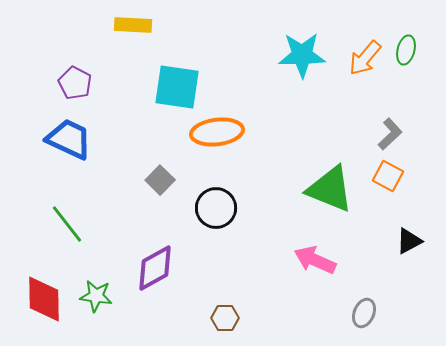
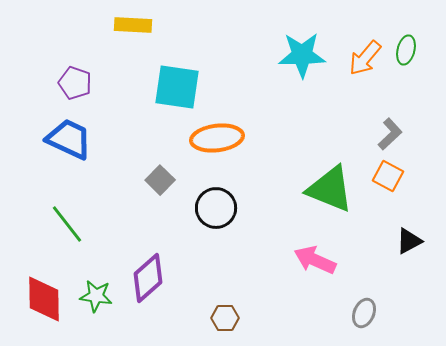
purple pentagon: rotated 8 degrees counterclockwise
orange ellipse: moved 6 px down
purple diamond: moved 7 px left, 10 px down; rotated 12 degrees counterclockwise
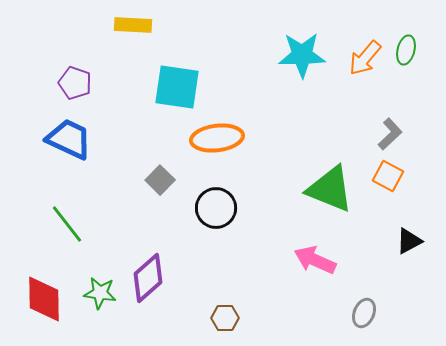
green star: moved 4 px right, 3 px up
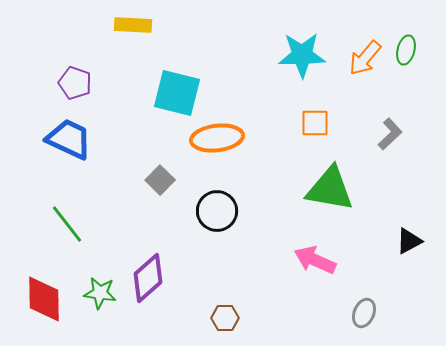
cyan square: moved 6 px down; rotated 6 degrees clockwise
orange square: moved 73 px left, 53 px up; rotated 28 degrees counterclockwise
green triangle: rotated 12 degrees counterclockwise
black circle: moved 1 px right, 3 px down
